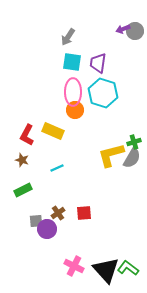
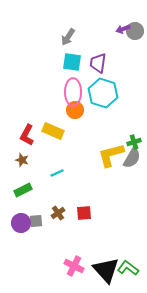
cyan line: moved 5 px down
purple circle: moved 26 px left, 6 px up
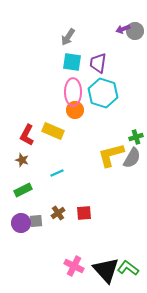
green cross: moved 2 px right, 5 px up
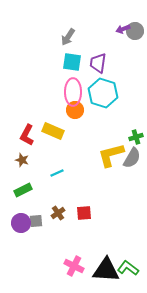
black triangle: rotated 44 degrees counterclockwise
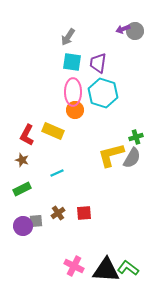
green rectangle: moved 1 px left, 1 px up
purple circle: moved 2 px right, 3 px down
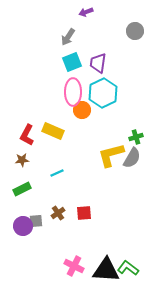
purple arrow: moved 37 px left, 17 px up
cyan square: rotated 30 degrees counterclockwise
cyan hexagon: rotated 16 degrees clockwise
orange circle: moved 7 px right
brown star: rotated 24 degrees counterclockwise
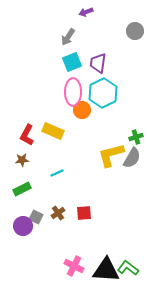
gray square: moved 4 px up; rotated 32 degrees clockwise
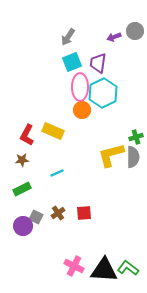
purple arrow: moved 28 px right, 25 px down
pink ellipse: moved 7 px right, 5 px up
gray semicircle: moved 1 px right, 1 px up; rotated 30 degrees counterclockwise
black triangle: moved 2 px left
